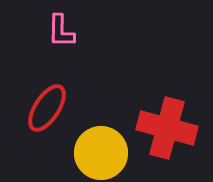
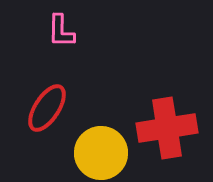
red cross: rotated 24 degrees counterclockwise
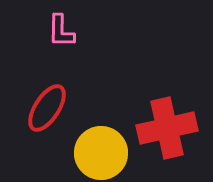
red cross: rotated 4 degrees counterclockwise
